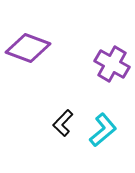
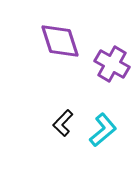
purple diamond: moved 32 px right, 7 px up; rotated 51 degrees clockwise
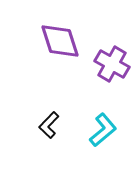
black L-shape: moved 14 px left, 2 px down
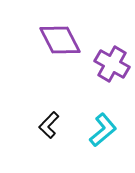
purple diamond: moved 1 px up; rotated 9 degrees counterclockwise
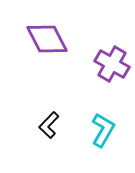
purple diamond: moved 13 px left, 1 px up
cyan L-shape: rotated 20 degrees counterclockwise
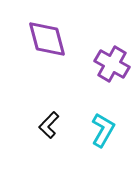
purple diamond: rotated 12 degrees clockwise
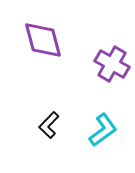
purple diamond: moved 4 px left, 1 px down
cyan L-shape: rotated 24 degrees clockwise
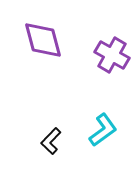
purple cross: moved 9 px up
black L-shape: moved 2 px right, 16 px down
